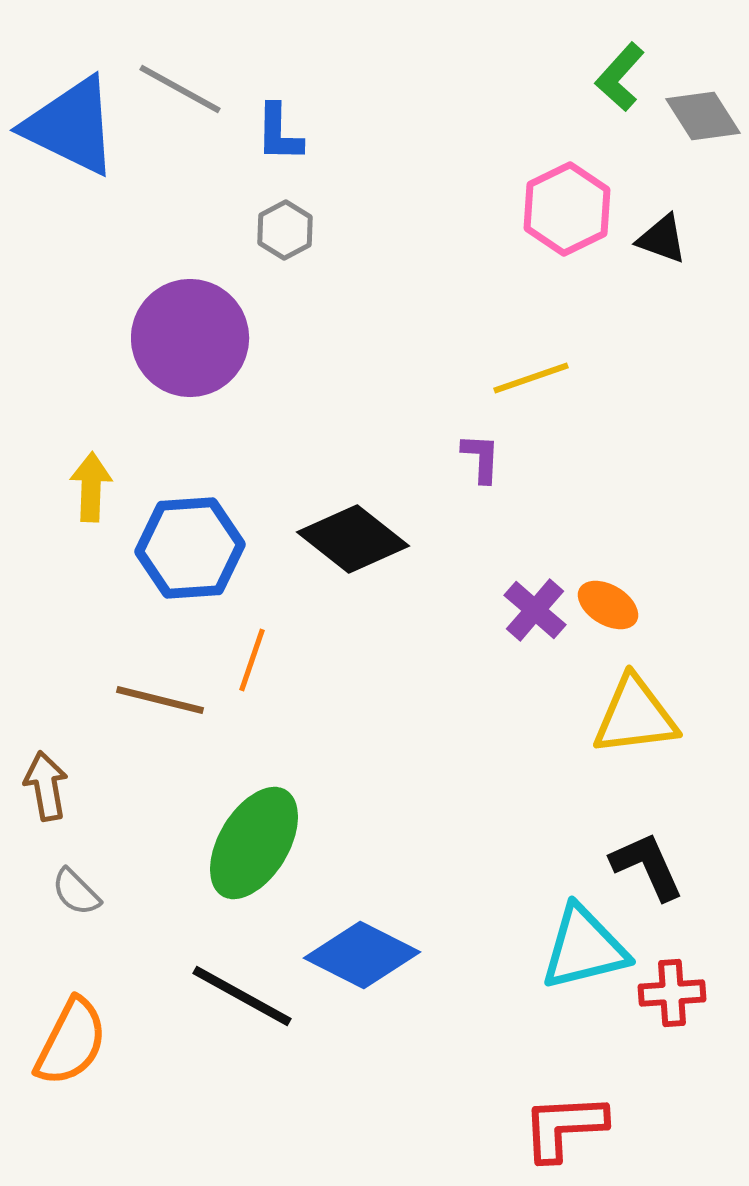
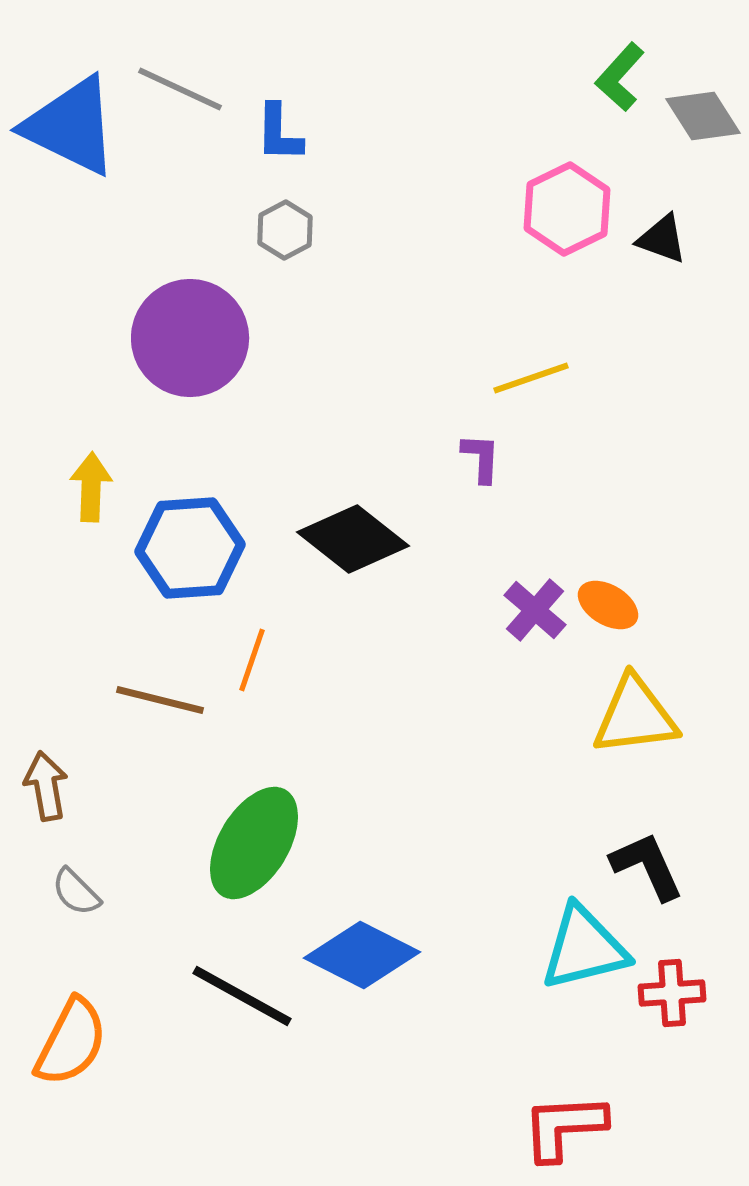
gray line: rotated 4 degrees counterclockwise
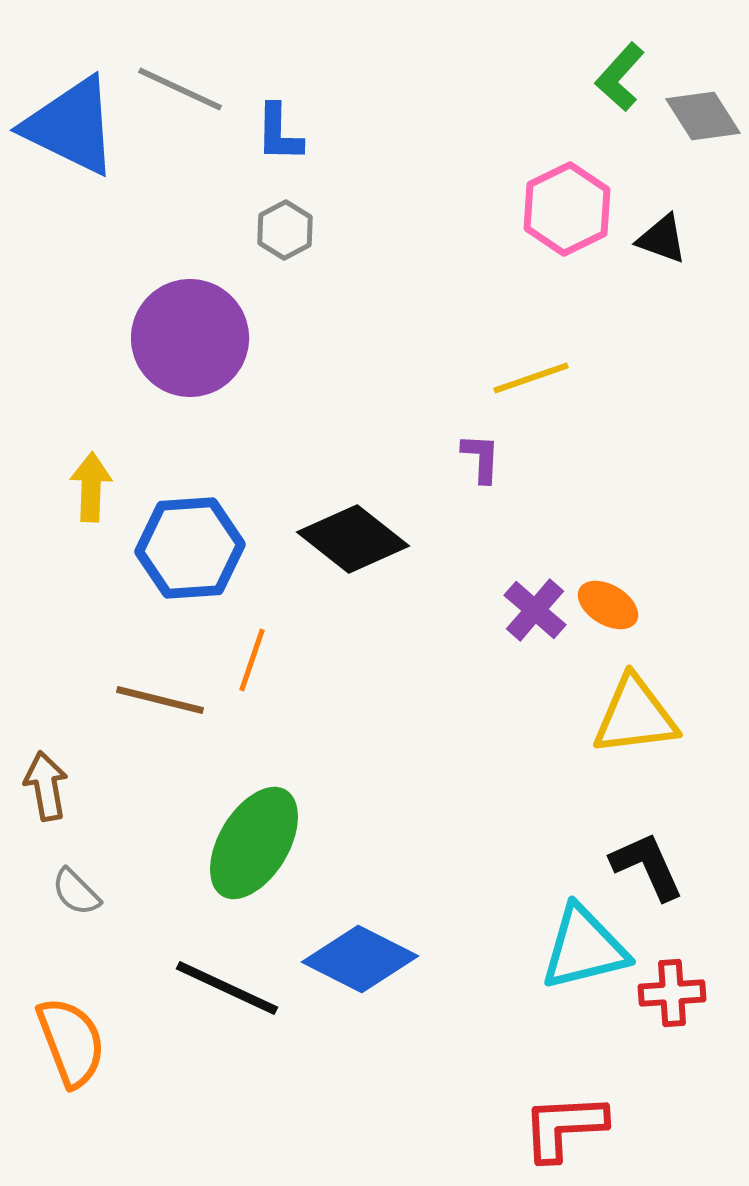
blue diamond: moved 2 px left, 4 px down
black line: moved 15 px left, 8 px up; rotated 4 degrees counterclockwise
orange semicircle: rotated 48 degrees counterclockwise
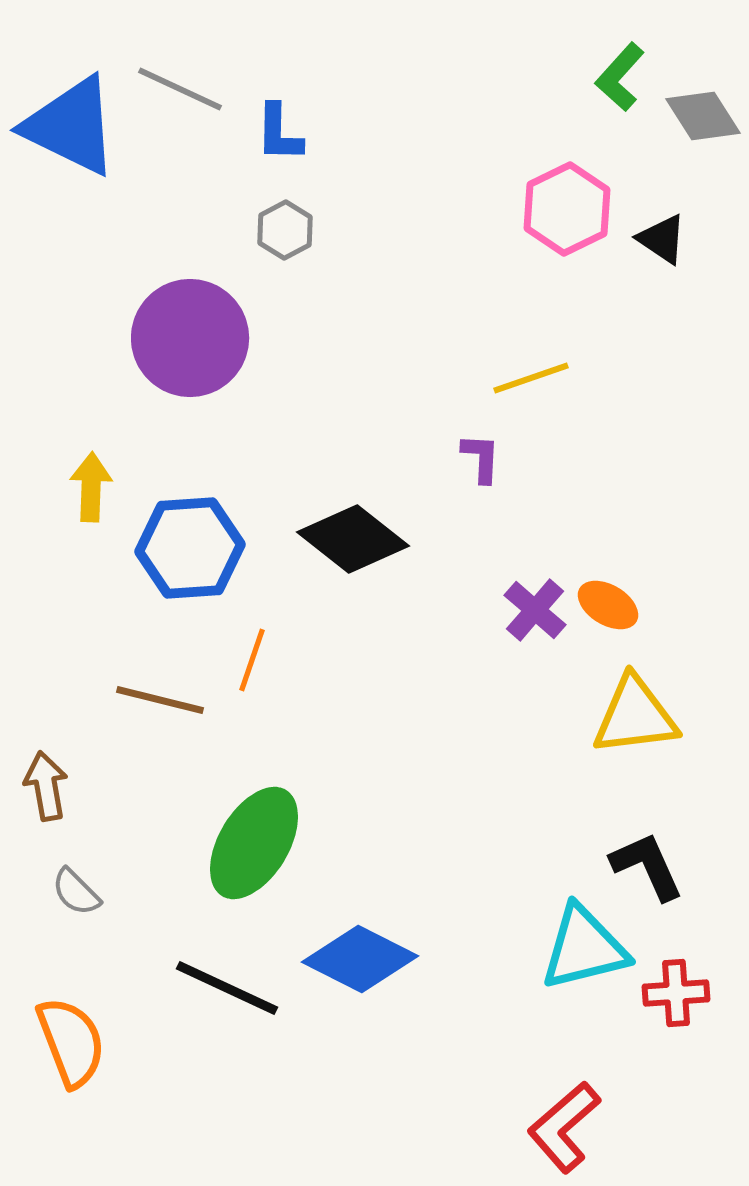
black triangle: rotated 14 degrees clockwise
red cross: moved 4 px right
red L-shape: rotated 38 degrees counterclockwise
